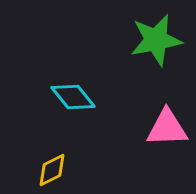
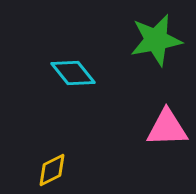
cyan diamond: moved 24 px up
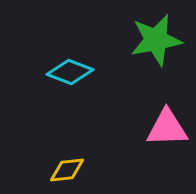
cyan diamond: moved 3 px left, 1 px up; rotated 30 degrees counterclockwise
yellow diamond: moved 15 px right; rotated 21 degrees clockwise
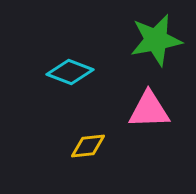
pink triangle: moved 18 px left, 18 px up
yellow diamond: moved 21 px right, 24 px up
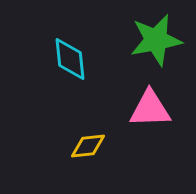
cyan diamond: moved 13 px up; rotated 63 degrees clockwise
pink triangle: moved 1 px right, 1 px up
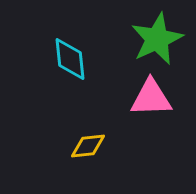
green star: moved 1 px right, 1 px up; rotated 14 degrees counterclockwise
pink triangle: moved 1 px right, 11 px up
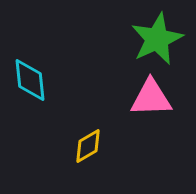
cyan diamond: moved 40 px left, 21 px down
yellow diamond: rotated 24 degrees counterclockwise
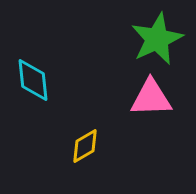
cyan diamond: moved 3 px right
yellow diamond: moved 3 px left
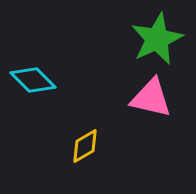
cyan diamond: rotated 39 degrees counterclockwise
pink triangle: rotated 15 degrees clockwise
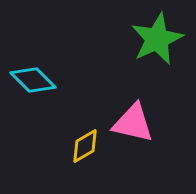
pink triangle: moved 18 px left, 25 px down
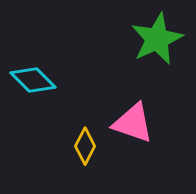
pink triangle: rotated 6 degrees clockwise
yellow diamond: rotated 33 degrees counterclockwise
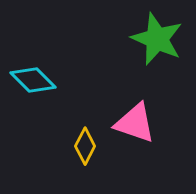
green star: rotated 24 degrees counterclockwise
pink triangle: moved 2 px right
